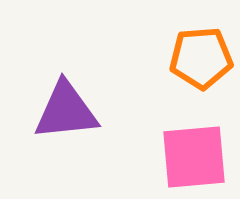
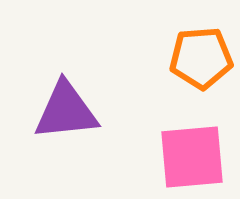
pink square: moved 2 px left
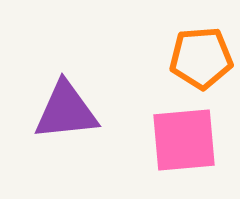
pink square: moved 8 px left, 17 px up
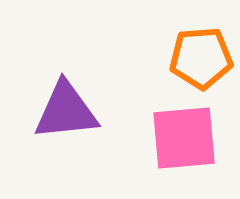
pink square: moved 2 px up
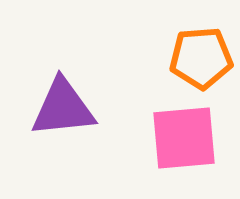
purple triangle: moved 3 px left, 3 px up
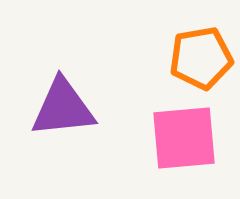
orange pentagon: rotated 6 degrees counterclockwise
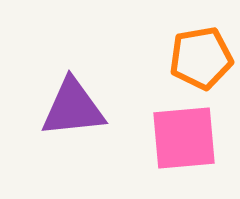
purple triangle: moved 10 px right
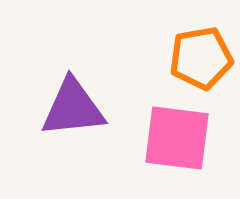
pink square: moved 7 px left; rotated 12 degrees clockwise
